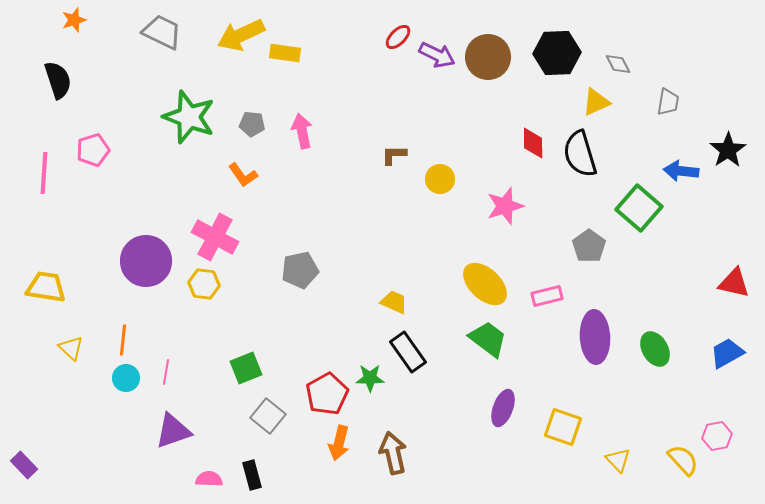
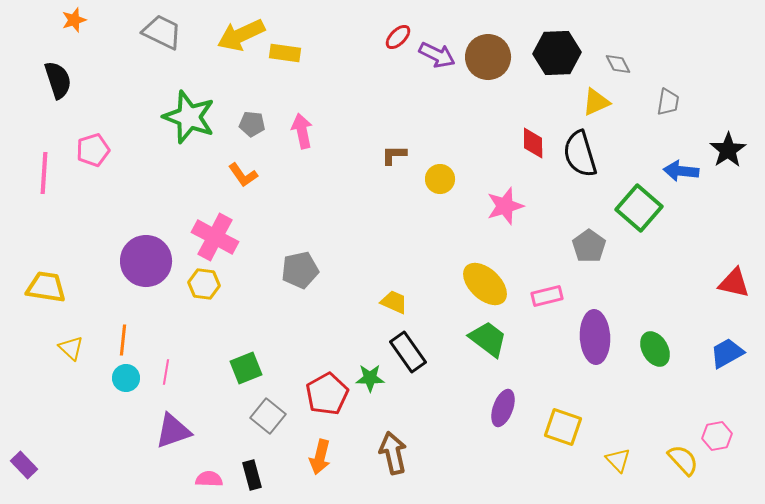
orange arrow at (339, 443): moved 19 px left, 14 px down
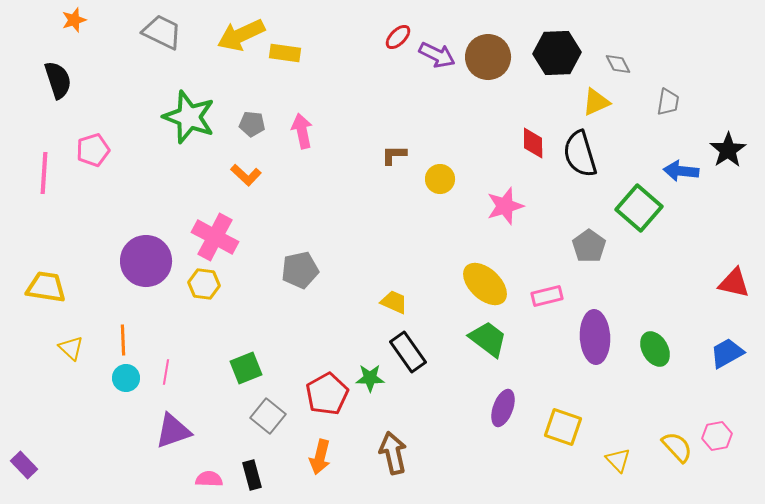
orange L-shape at (243, 175): moved 3 px right; rotated 12 degrees counterclockwise
orange line at (123, 340): rotated 8 degrees counterclockwise
yellow semicircle at (683, 460): moved 6 px left, 13 px up
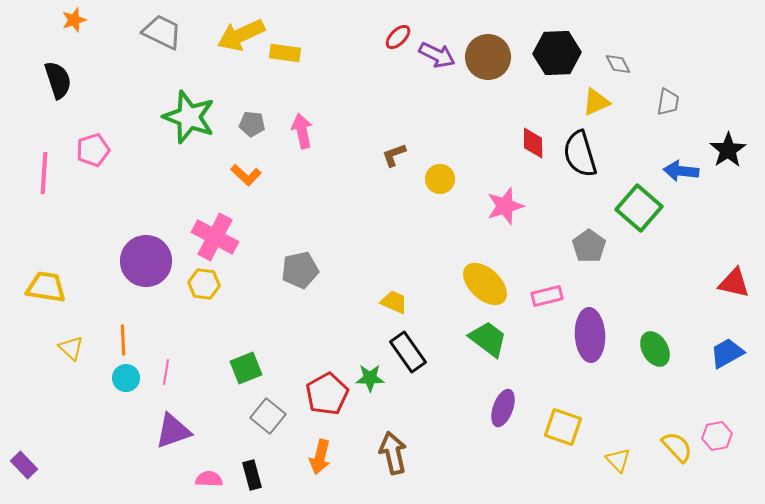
brown L-shape at (394, 155): rotated 20 degrees counterclockwise
purple ellipse at (595, 337): moved 5 px left, 2 px up
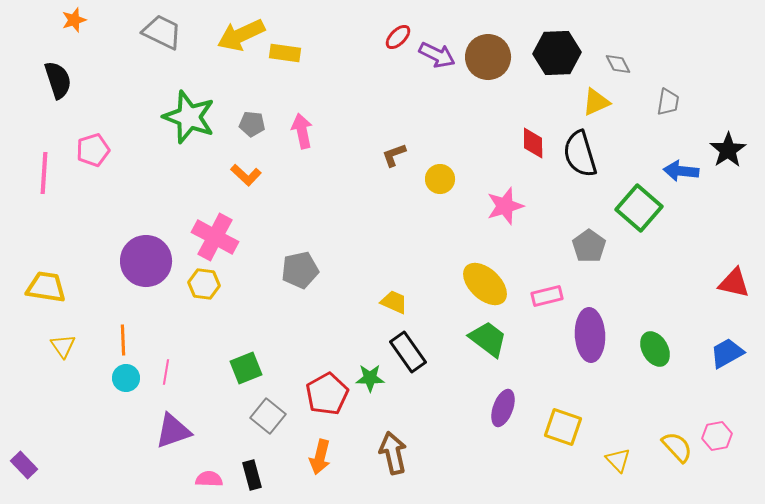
yellow triangle at (71, 348): moved 8 px left, 2 px up; rotated 12 degrees clockwise
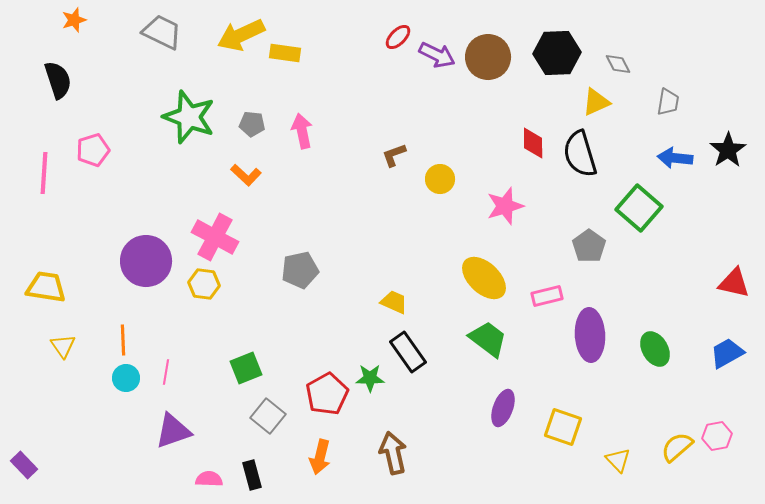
blue arrow at (681, 171): moved 6 px left, 13 px up
yellow ellipse at (485, 284): moved 1 px left, 6 px up
yellow semicircle at (677, 447): rotated 88 degrees counterclockwise
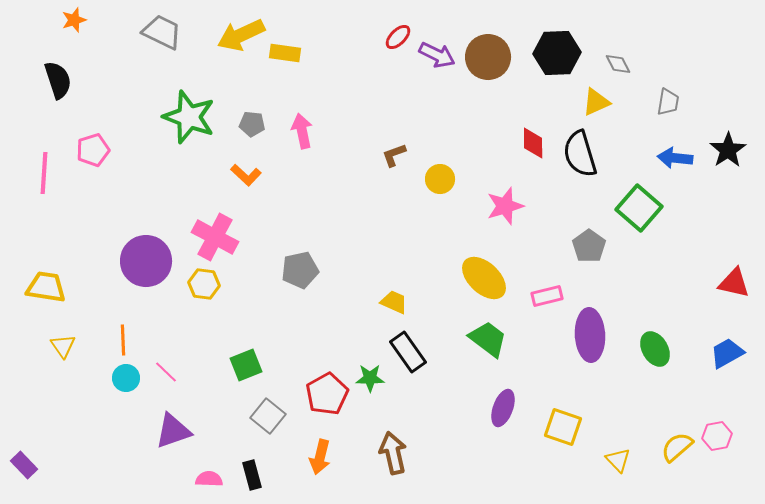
green square at (246, 368): moved 3 px up
pink line at (166, 372): rotated 55 degrees counterclockwise
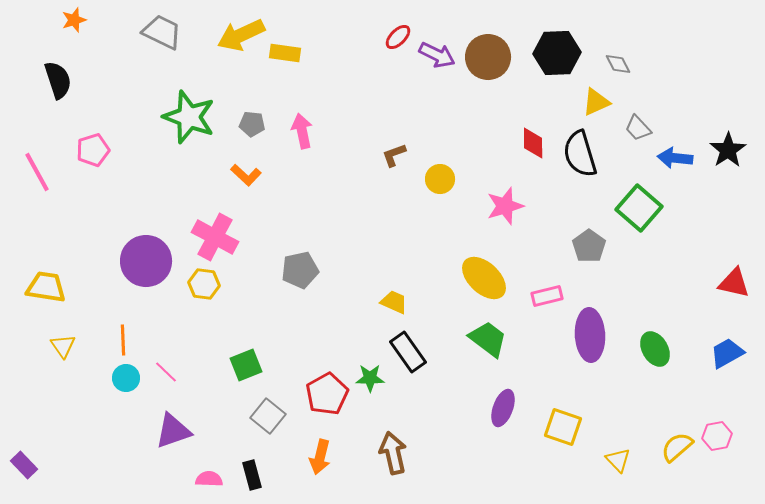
gray trapezoid at (668, 102): moved 30 px left, 26 px down; rotated 128 degrees clockwise
pink line at (44, 173): moved 7 px left, 1 px up; rotated 33 degrees counterclockwise
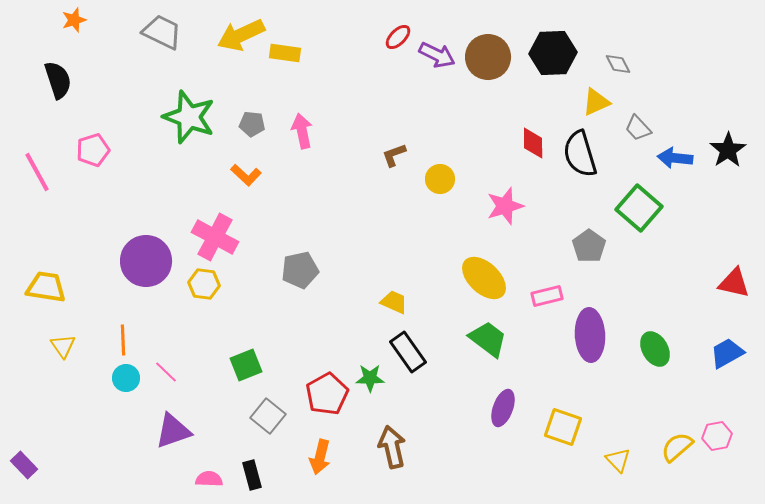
black hexagon at (557, 53): moved 4 px left
brown arrow at (393, 453): moved 1 px left, 6 px up
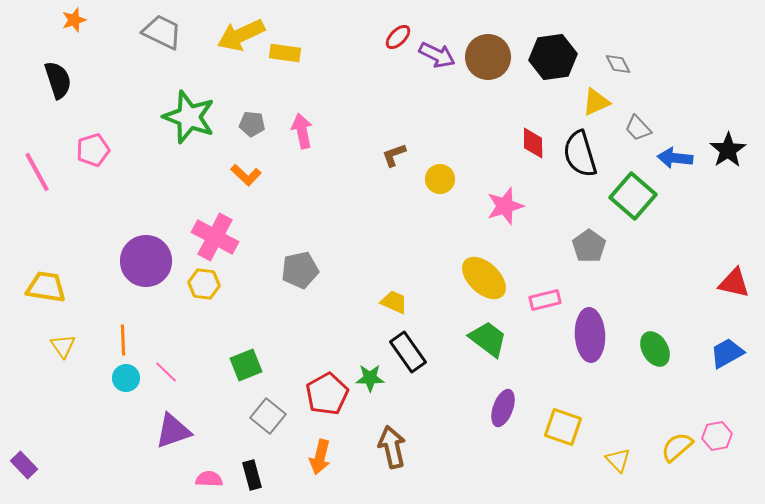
black hexagon at (553, 53): moved 4 px down; rotated 6 degrees counterclockwise
green square at (639, 208): moved 6 px left, 12 px up
pink rectangle at (547, 296): moved 2 px left, 4 px down
